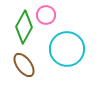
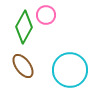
cyan circle: moved 3 px right, 21 px down
brown ellipse: moved 1 px left, 1 px down
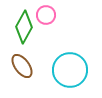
brown ellipse: moved 1 px left
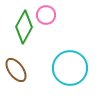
brown ellipse: moved 6 px left, 4 px down
cyan circle: moved 2 px up
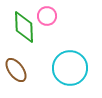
pink circle: moved 1 px right, 1 px down
green diamond: rotated 32 degrees counterclockwise
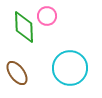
brown ellipse: moved 1 px right, 3 px down
